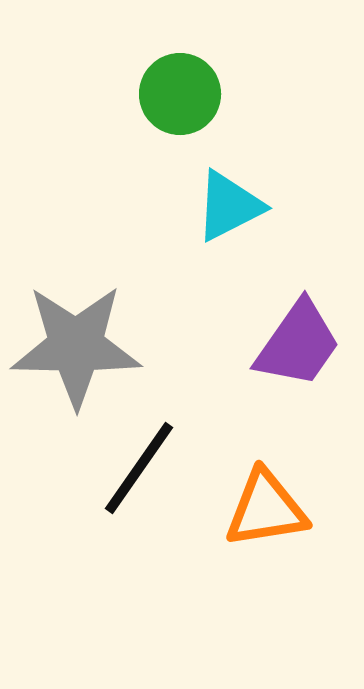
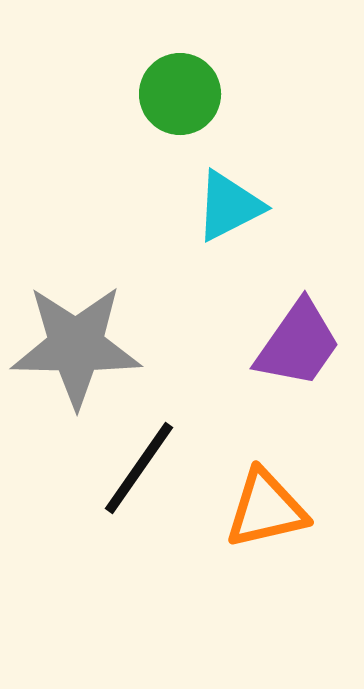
orange triangle: rotated 4 degrees counterclockwise
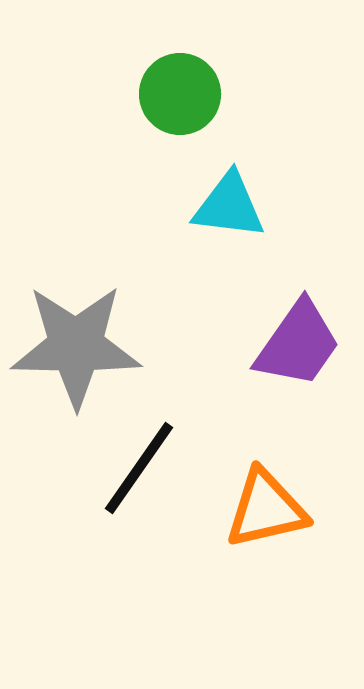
cyan triangle: rotated 34 degrees clockwise
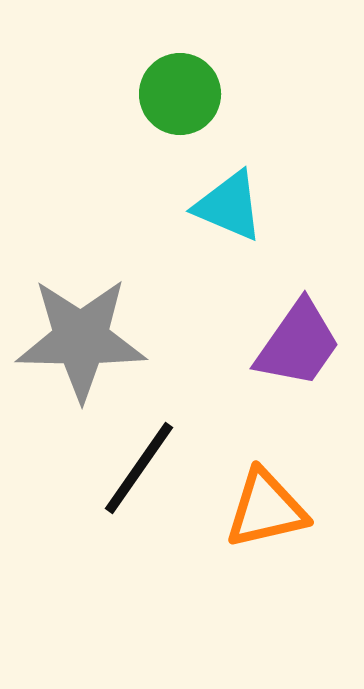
cyan triangle: rotated 16 degrees clockwise
gray star: moved 5 px right, 7 px up
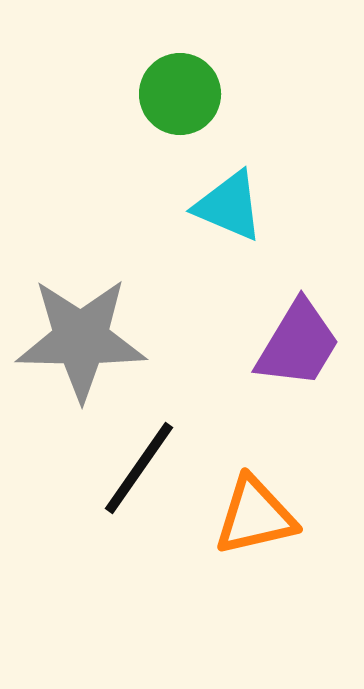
purple trapezoid: rotated 4 degrees counterclockwise
orange triangle: moved 11 px left, 7 px down
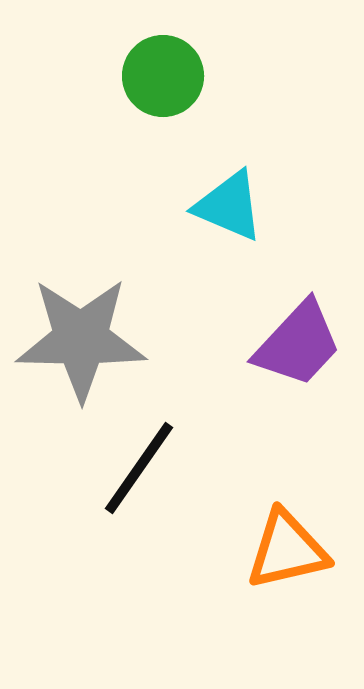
green circle: moved 17 px left, 18 px up
purple trapezoid: rotated 12 degrees clockwise
orange triangle: moved 32 px right, 34 px down
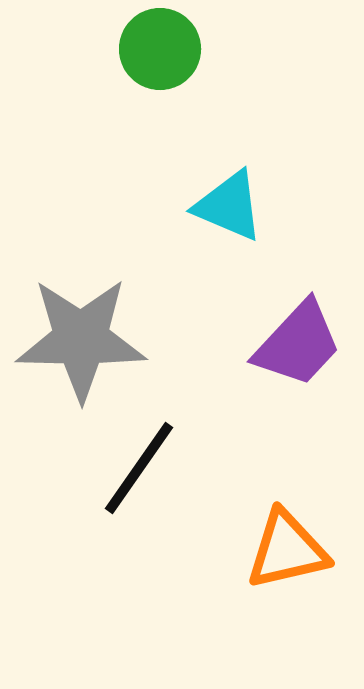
green circle: moved 3 px left, 27 px up
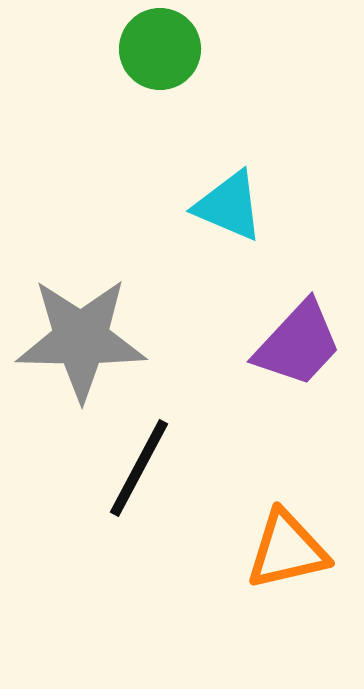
black line: rotated 7 degrees counterclockwise
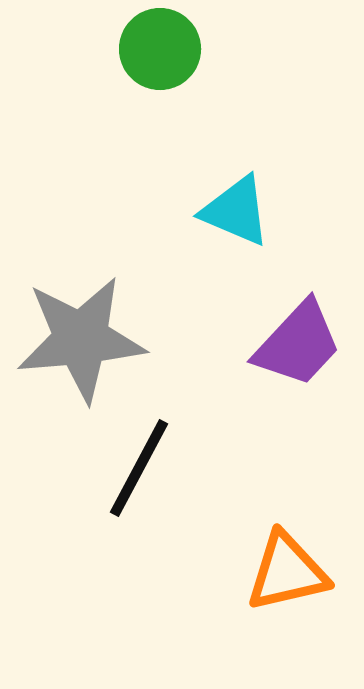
cyan triangle: moved 7 px right, 5 px down
gray star: rotated 6 degrees counterclockwise
orange triangle: moved 22 px down
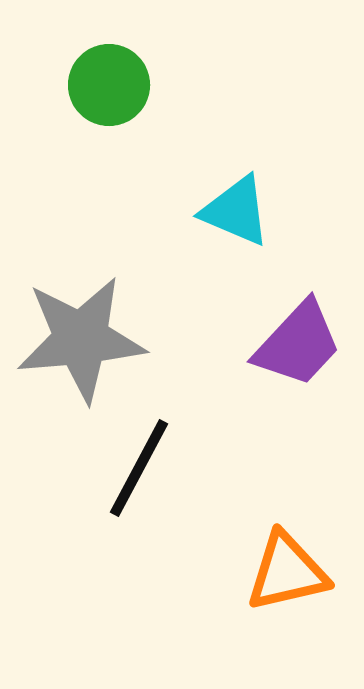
green circle: moved 51 px left, 36 px down
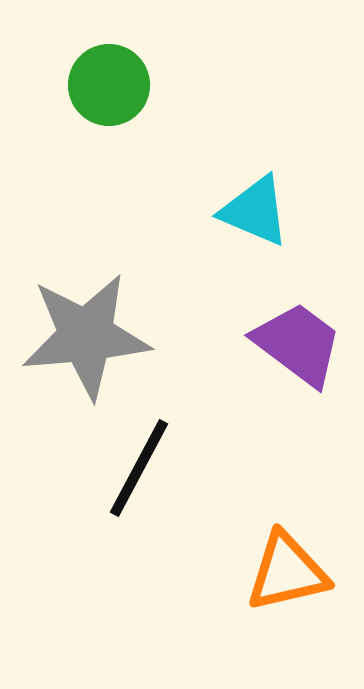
cyan triangle: moved 19 px right
gray star: moved 5 px right, 3 px up
purple trapezoid: rotated 96 degrees counterclockwise
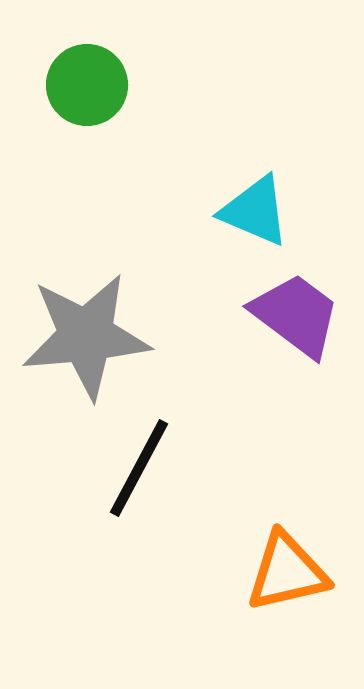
green circle: moved 22 px left
purple trapezoid: moved 2 px left, 29 px up
